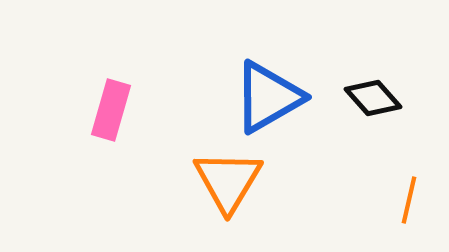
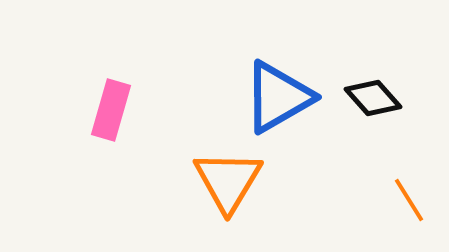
blue triangle: moved 10 px right
orange line: rotated 45 degrees counterclockwise
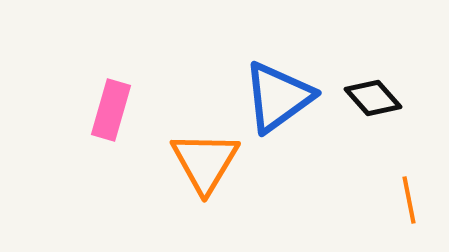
blue triangle: rotated 6 degrees counterclockwise
orange triangle: moved 23 px left, 19 px up
orange line: rotated 21 degrees clockwise
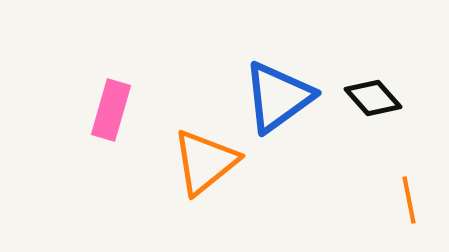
orange triangle: rotated 20 degrees clockwise
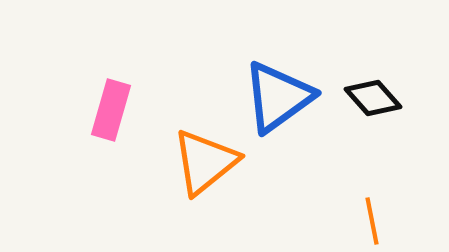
orange line: moved 37 px left, 21 px down
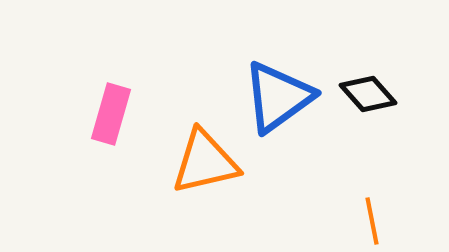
black diamond: moved 5 px left, 4 px up
pink rectangle: moved 4 px down
orange triangle: rotated 26 degrees clockwise
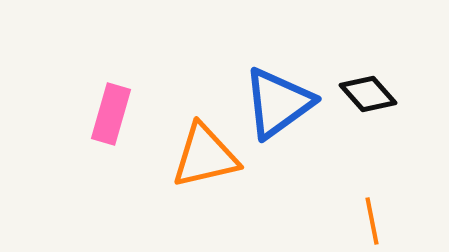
blue triangle: moved 6 px down
orange triangle: moved 6 px up
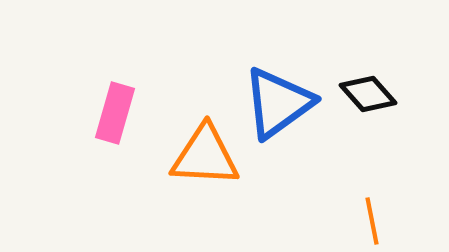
pink rectangle: moved 4 px right, 1 px up
orange triangle: rotated 16 degrees clockwise
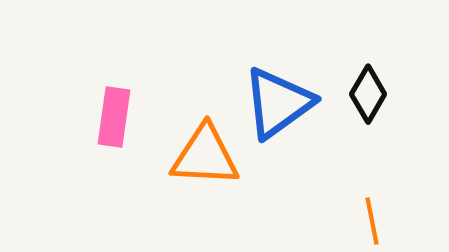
black diamond: rotated 72 degrees clockwise
pink rectangle: moved 1 px left, 4 px down; rotated 8 degrees counterclockwise
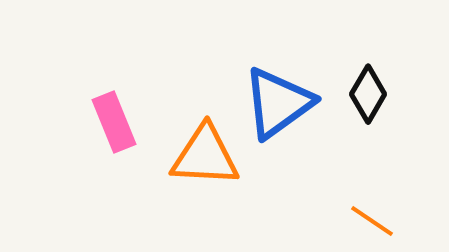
pink rectangle: moved 5 px down; rotated 30 degrees counterclockwise
orange line: rotated 45 degrees counterclockwise
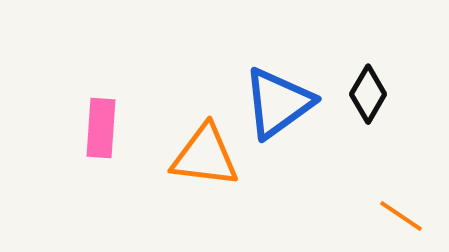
pink rectangle: moved 13 px left, 6 px down; rotated 26 degrees clockwise
orange triangle: rotated 4 degrees clockwise
orange line: moved 29 px right, 5 px up
